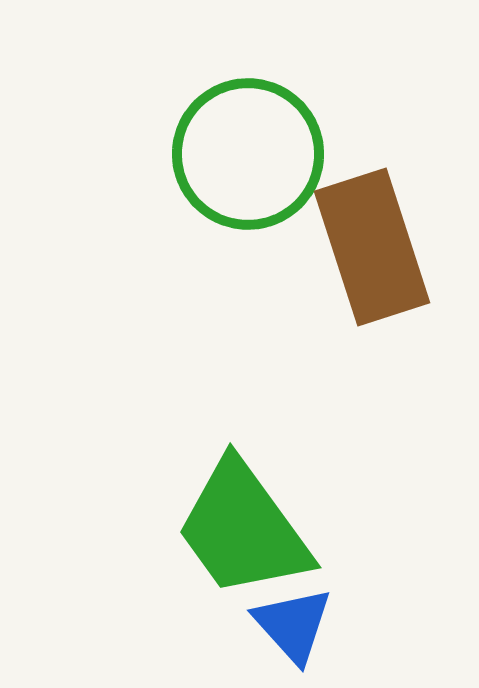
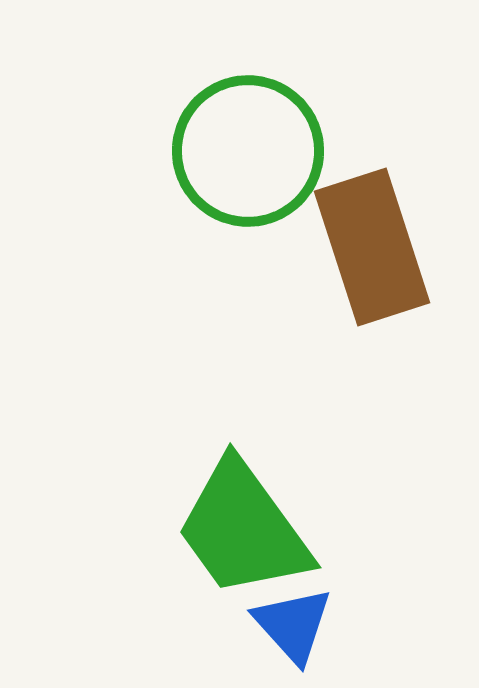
green circle: moved 3 px up
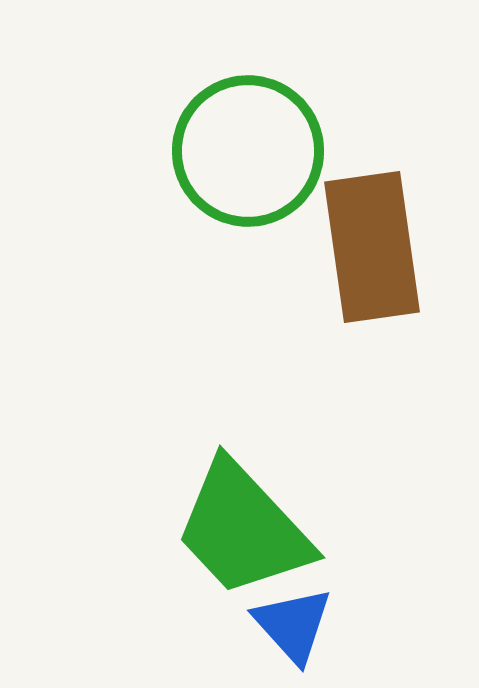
brown rectangle: rotated 10 degrees clockwise
green trapezoid: rotated 7 degrees counterclockwise
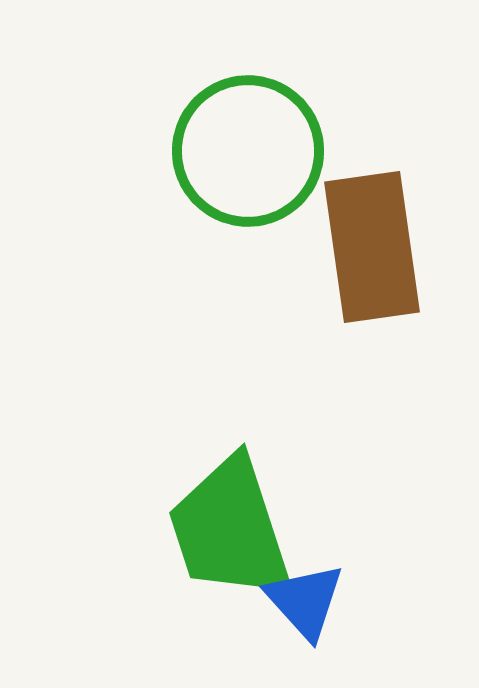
green trapezoid: moved 13 px left; rotated 25 degrees clockwise
blue triangle: moved 12 px right, 24 px up
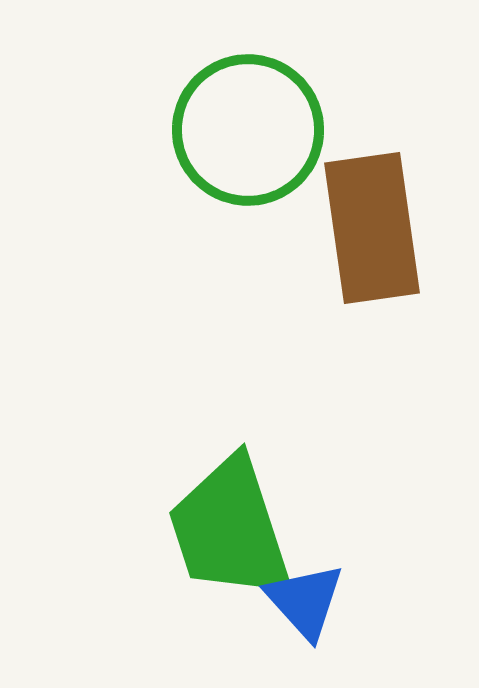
green circle: moved 21 px up
brown rectangle: moved 19 px up
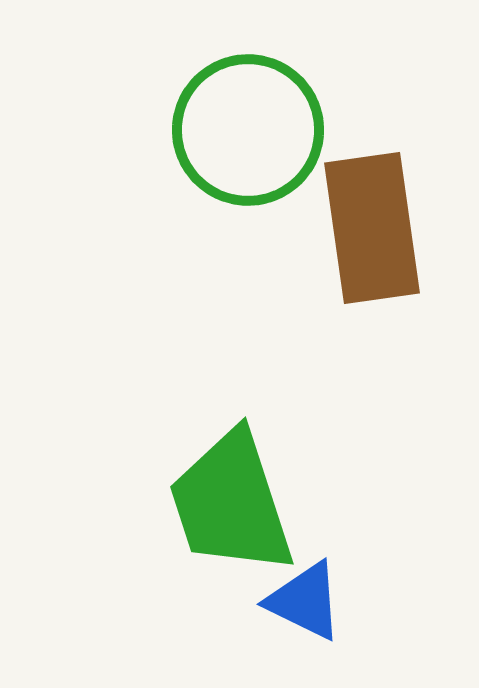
green trapezoid: moved 1 px right, 26 px up
blue triangle: rotated 22 degrees counterclockwise
